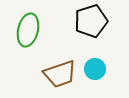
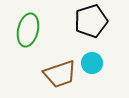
cyan circle: moved 3 px left, 6 px up
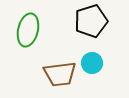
brown trapezoid: rotated 12 degrees clockwise
